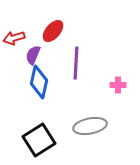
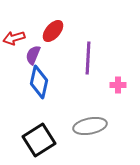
purple line: moved 12 px right, 5 px up
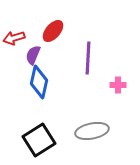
gray ellipse: moved 2 px right, 5 px down
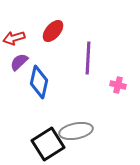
purple semicircle: moved 14 px left, 7 px down; rotated 24 degrees clockwise
pink cross: rotated 14 degrees clockwise
gray ellipse: moved 16 px left
black square: moved 9 px right, 4 px down
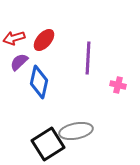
red ellipse: moved 9 px left, 9 px down
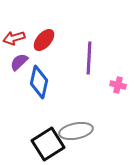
purple line: moved 1 px right
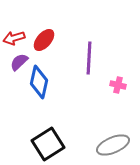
gray ellipse: moved 37 px right, 14 px down; rotated 12 degrees counterclockwise
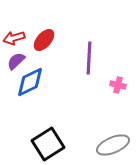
purple semicircle: moved 3 px left, 1 px up
blue diamond: moved 9 px left; rotated 52 degrees clockwise
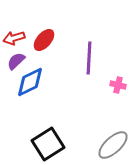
gray ellipse: rotated 20 degrees counterclockwise
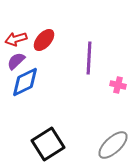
red arrow: moved 2 px right, 1 px down
blue diamond: moved 5 px left
